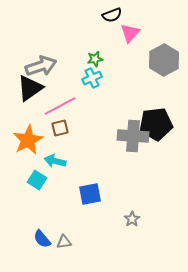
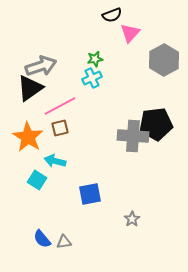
orange star: moved 3 px up; rotated 12 degrees counterclockwise
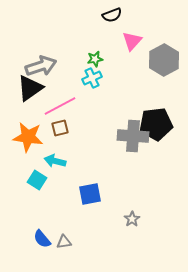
pink triangle: moved 2 px right, 8 px down
orange star: rotated 24 degrees counterclockwise
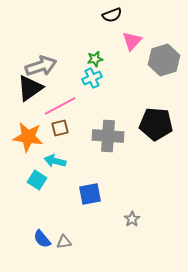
gray hexagon: rotated 12 degrees clockwise
black pentagon: rotated 12 degrees clockwise
gray cross: moved 25 px left
